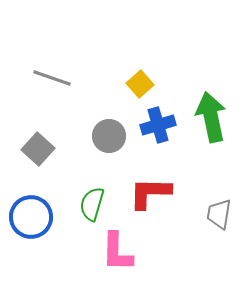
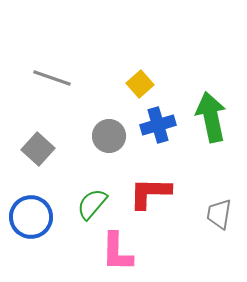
green semicircle: rotated 24 degrees clockwise
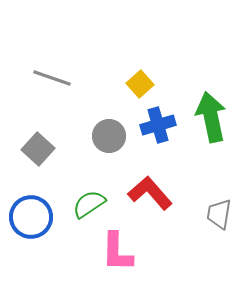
red L-shape: rotated 48 degrees clockwise
green semicircle: moved 3 px left; rotated 16 degrees clockwise
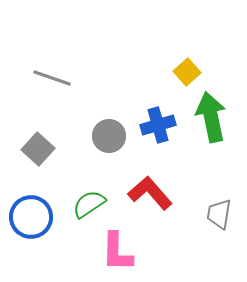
yellow square: moved 47 px right, 12 px up
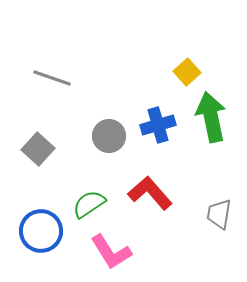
blue circle: moved 10 px right, 14 px down
pink L-shape: moved 6 px left; rotated 33 degrees counterclockwise
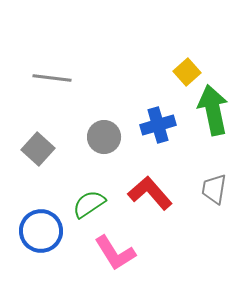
gray line: rotated 12 degrees counterclockwise
green arrow: moved 2 px right, 7 px up
gray circle: moved 5 px left, 1 px down
gray trapezoid: moved 5 px left, 25 px up
pink L-shape: moved 4 px right, 1 px down
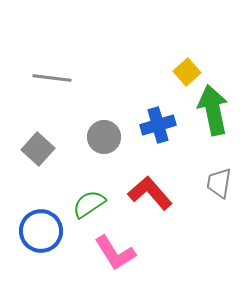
gray trapezoid: moved 5 px right, 6 px up
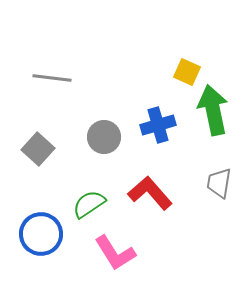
yellow square: rotated 24 degrees counterclockwise
blue circle: moved 3 px down
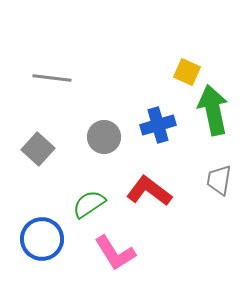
gray trapezoid: moved 3 px up
red L-shape: moved 1 px left, 2 px up; rotated 12 degrees counterclockwise
blue circle: moved 1 px right, 5 px down
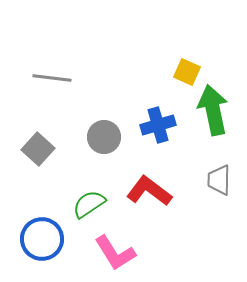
gray trapezoid: rotated 8 degrees counterclockwise
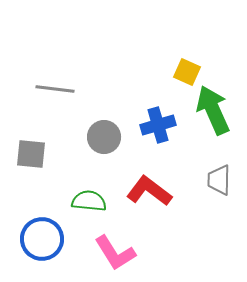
gray line: moved 3 px right, 11 px down
green arrow: rotated 12 degrees counterclockwise
gray square: moved 7 px left, 5 px down; rotated 36 degrees counterclockwise
green semicircle: moved 3 px up; rotated 40 degrees clockwise
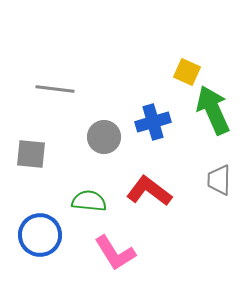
blue cross: moved 5 px left, 3 px up
blue circle: moved 2 px left, 4 px up
